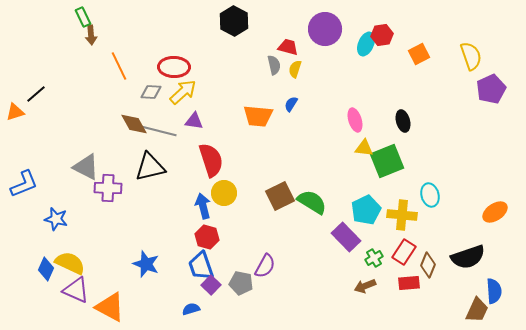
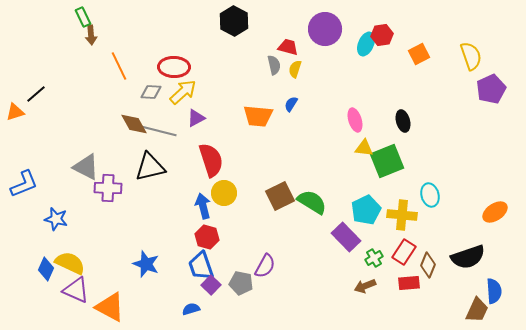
purple triangle at (194, 121): moved 2 px right, 3 px up; rotated 36 degrees counterclockwise
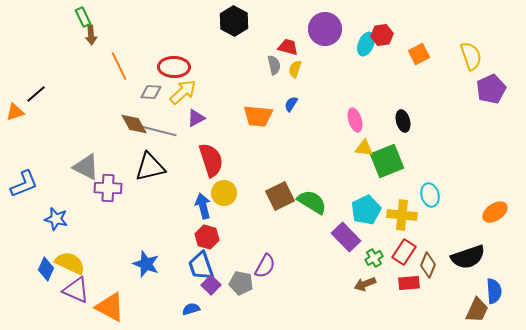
brown arrow at (365, 286): moved 2 px up
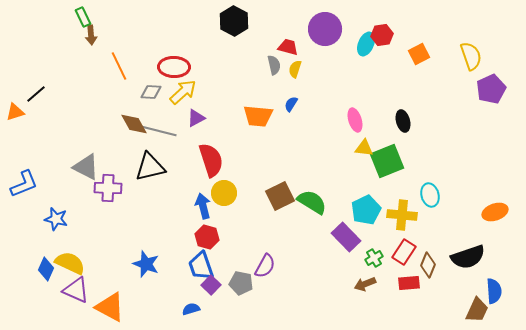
orange ellipse at (495, 212): rotated 15 degrees clockwise
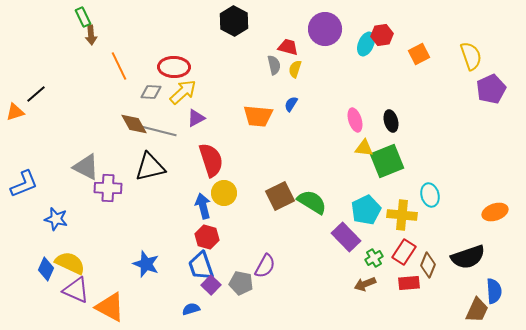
black ellipse at (403, 121): moved 12 px left
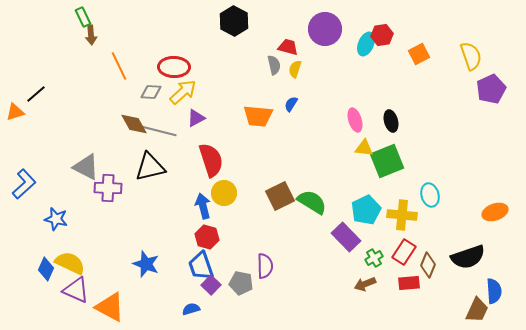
blue L-shape at (24, 184): rotated 20 degrees counterclockwise
purple semicircle at (265, 266): rotated 30 degrees counterclockwise
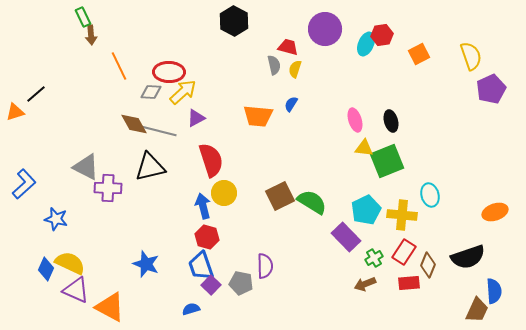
red ellipse at (174, 67): moved 5 px left, 5 px down
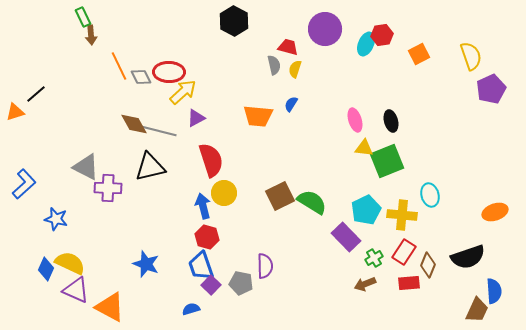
gray diamond at (151, 92): moved 10 px left, 15 px up; rotated 60 degrees clockwise
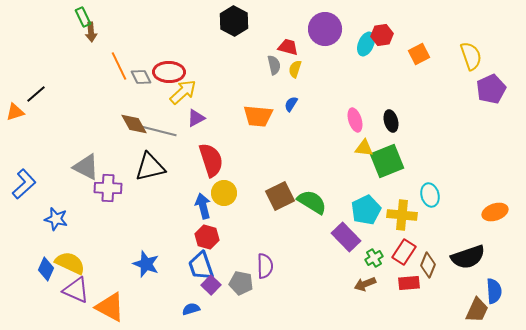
brown arrow at (91, 35): moved 3 px up
